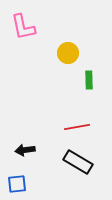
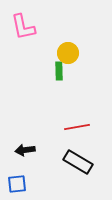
green rectangle: moved 30 px left, 9 px up
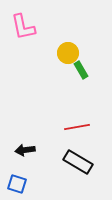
green rectangle: moved 22 px right, 1 px up; rotated 30 degrees counterclockwise
blue square: rotated 24 degrees clockwise
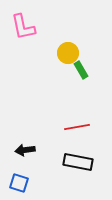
black rectangle: rotated 20 degrees counterclockwise
blue square: moved 2 px right, 1 px up
